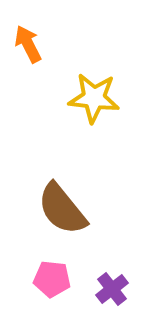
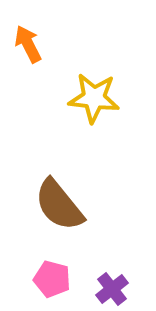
brown semicircle: moved 3 px left, 4 px up
pink pentagon: rotated 9 degrees clockwise
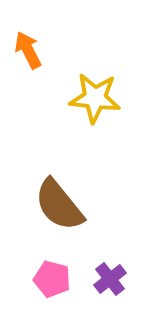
orange arrow: moved 6 px down
yellow star: moved 1 px right
purple cross: moved 2 px left, 10 px up
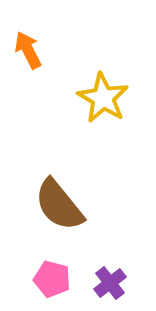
yellow star: moved 8 px right; rotated 24 degrees clockwise
purple cross: moved 4 px down
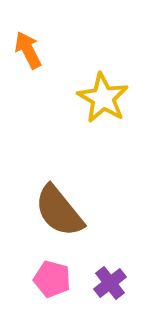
brown semicircle: moved 6 px down
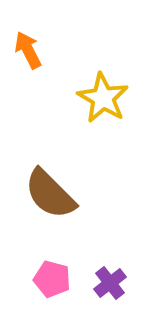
brown semicircle: moved 9 px left, 17 px up; rotated 6 degrees counterclockwise
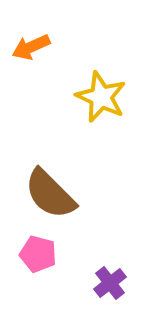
orange arrow: moved 3 px right, 3 px up; rotated 87 degrees counterclockwise
yellow star: moved 2 px left, 1 px up; rotated 6 degrees counterclockwise
pink pentagon: moved 14 px left, 25 px up
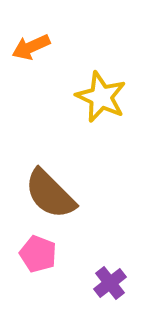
pink pentagon: rotated 6 degrees clockwise
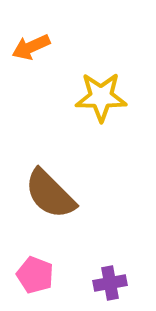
yellow star: rotated 24 degrees counterclockwise
pink pentagon: moved 3 px left, 21 px down
purple cross: rotated 28 degrees clockwise
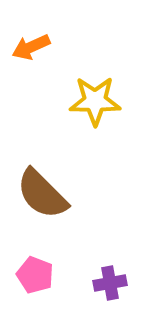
yellow star: moved 6 px left, 4 px down
brown semicircle: moved 8 px left
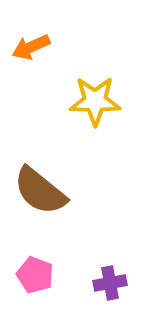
brown semicircle: moved 2 px left, 3 px up; rotated 6 degrees counterclockwise
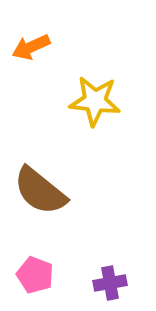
yellow star: rotated 6 degrees clockwise
